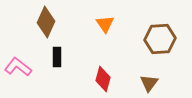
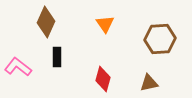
brown triangle: rotated 42 degrees clockwise
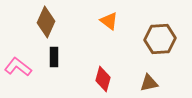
orange triangle: moved 4 px right, 3 px up; rotated 18 degrees counterclockwise
black rectangle: moved 3 px left
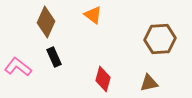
orange triangle: moved 16 px left, 6 px up
black rectangle: rotated 24 degrees counterclockwise
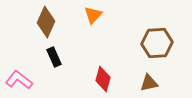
orange triangle: rotated 36 degrees clockwise
brown hexagon: moved 3 px left, 4 px down
pink L-shape: moved 1 px right, 13 px down
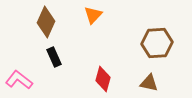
brown triangle: rotated 24 degrees clockwise
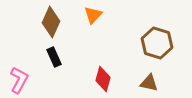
brown diamond: moved 5 px right
brown hexagon: rotated 20 degrees clockwise
pink L-shape: rotated 80 degrees clockwise
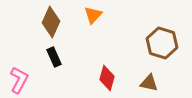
brown hexagon: moved 5 px right
red diamond: moved 4 px right, 1 px up
